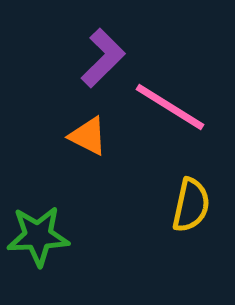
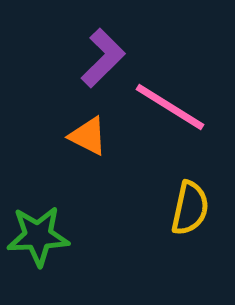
yellow semicircle: moved 1 px left, 3 px down
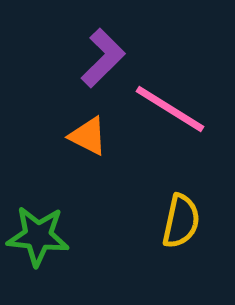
pink line: moved 2 px down
yellow semicircle: moved 9 px left, 13 px down
green star: rotated 8 degrees clockwise
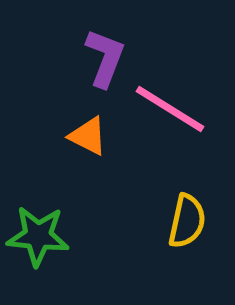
purple L-shape: moved 2 px right; rotated 24 degrees counterclockwise
yellow semicircle: moved 6 px right
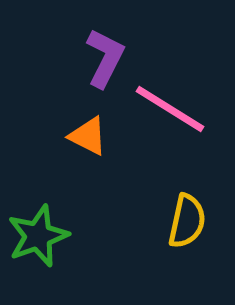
purple L-shape: rotated 6 degrees clockwise
green star: rotated 26 degrees counterclockwise
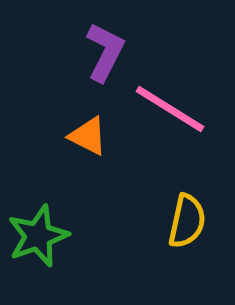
purple L-shape: moved 6 px up
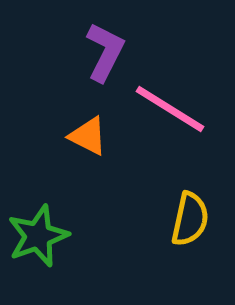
yellow semicircle: moved 3 px right, 2 px up
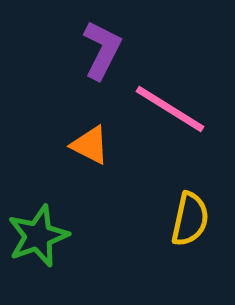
purple L-shape: moved 3 px left, 2 px up
orange triangle: moved 2 px right, 9 px down
